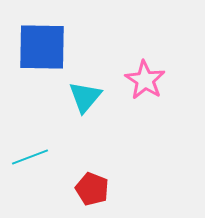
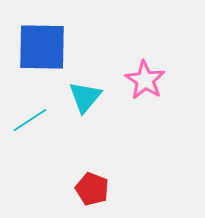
cyan line: moved 37 px up; rotated 12 degrees counterclockwise
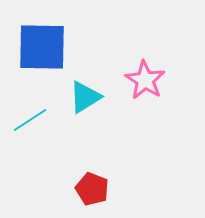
cyan triangle: rotated 18 degrees clockwise
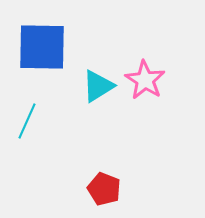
cyan triangle: moved 13 px right, 11 px up
cyan line: moved 3 px left, 1 px down; rotated 33 degrees counterclockwise
red pentagon: moved 12 px right
